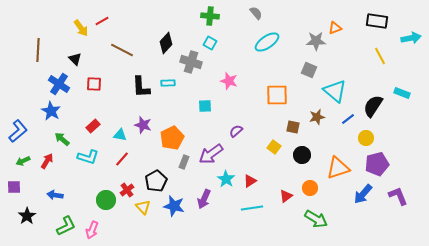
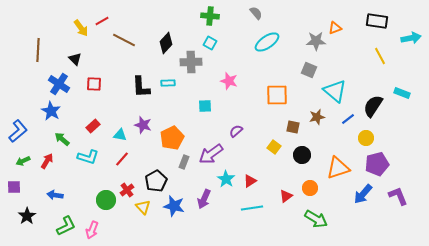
brown line at (122, 50): moved 2 px right, 10 px up
gray cross at (191, 62): rotated 20 degrees counterclockwise
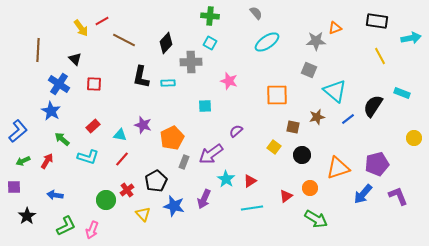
black L-shape at (141, 87): moved 10 px up; rotated 15 degrees clockwise
yellow circle at (366, 138): moved 48 px right
yellow triangle at (143, 207): moved 7 px down
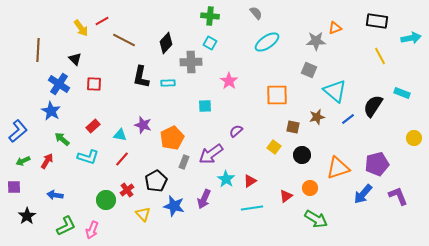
pink star at (229, 81): rotated 18 degrees clockwise
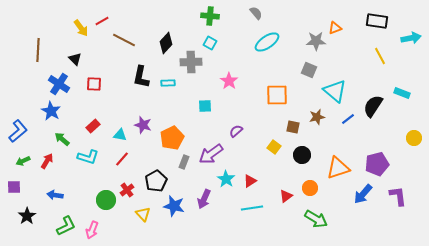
purple L-shape at (398, 196): rotated 15 degrees clockwise
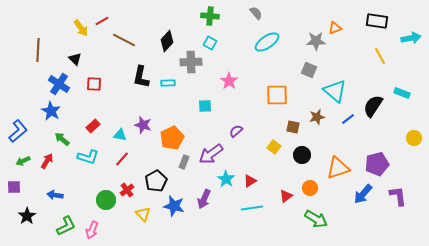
black diamond at (166, 43): moved 1 px right, 2 px up
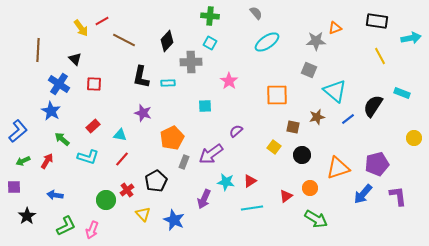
purple star at (143, 125): moved 12 px up
cyan star at (226, 179): moved 3 px down; rotated 24 degrees counterclockwise
blue star at (174, 206): moved 14 px down; rotated 10 degrees clockwise
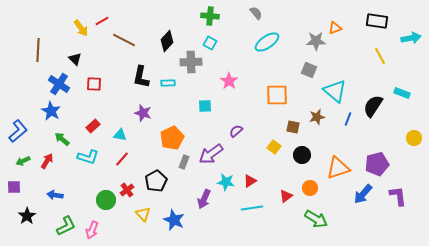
blue line at (348, 119): rotated 32 degrees counterclockwise
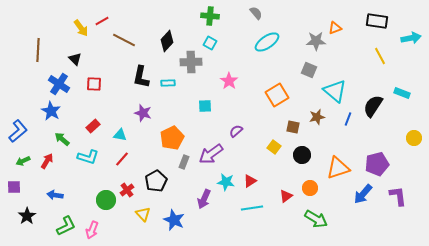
orange square at (277, 95): rotated 30 degrees counterclockwise
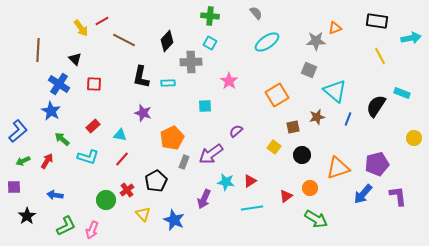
black semicircle at (373, 106): moved 3 px right
brown square at (293, 127): rotated 24 degrees counterclockwise
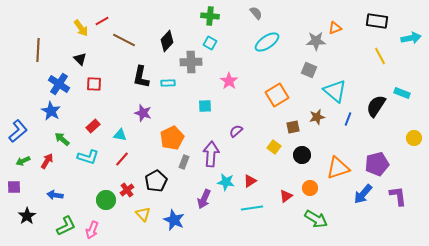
black triangle at (75, 59): moved 5 px right
purple arrow at (211, 154): rotated 130 degrees clockwise
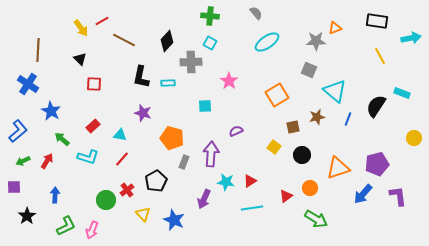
blue cross at (59, 84): moved 31 px left
purple semicircle at (236, 131): rotated 16 degrees clockwise
orange pentagon at (172, 138): rotated 30 degrees counterclockwise
blue arrow at (55, 195): rotated 84 degrees clockwise
